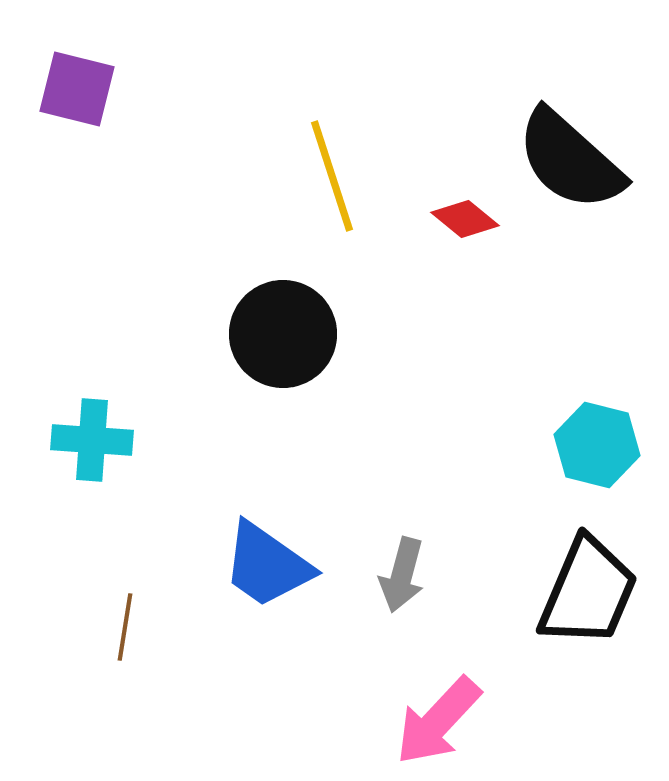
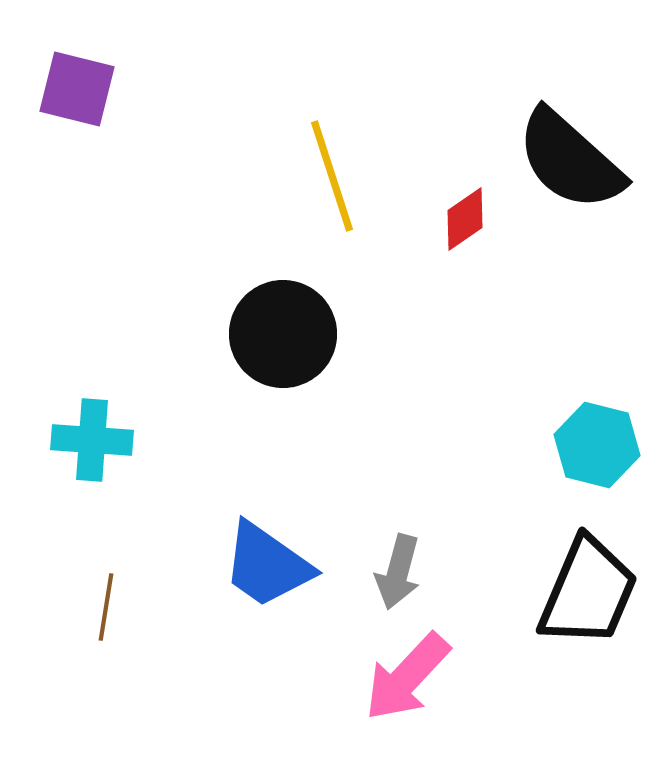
red diamond: rotated 74 degrees counterclockwise
gray arrow: moved 4 px left, 3 px up
brown line: moved 19 px left, 20 px up
pink arrow: moved 31 px left, 44 px up
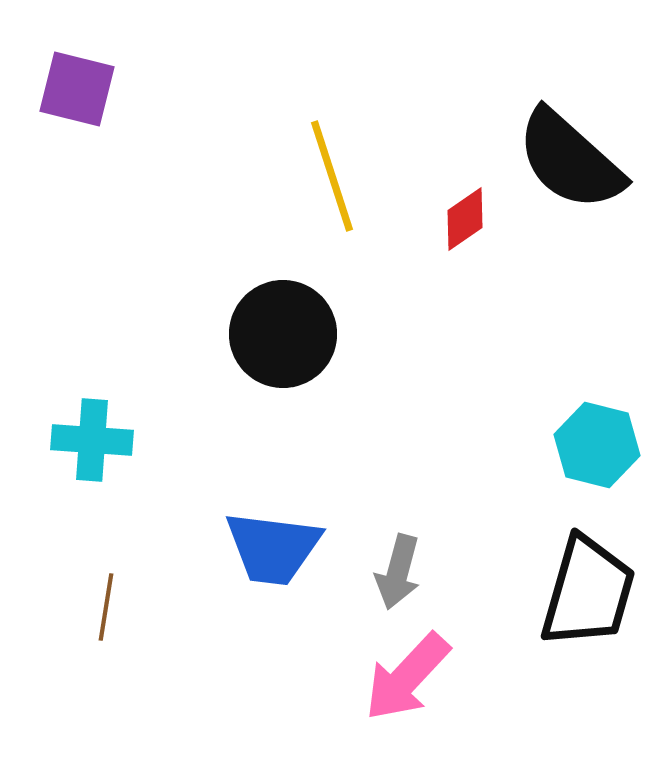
blue trapezoid: moved 6 px right, 17 px up; rotated 28 degrees counterclockwise
black trapezoid: rotated 7 degrees counterclockwise
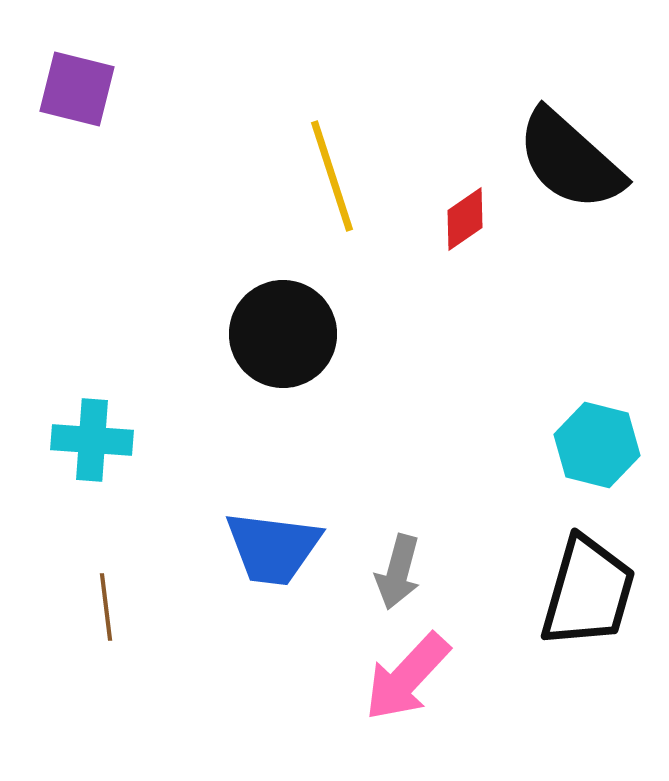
brown line: rotated 16 degrees counterclockwise
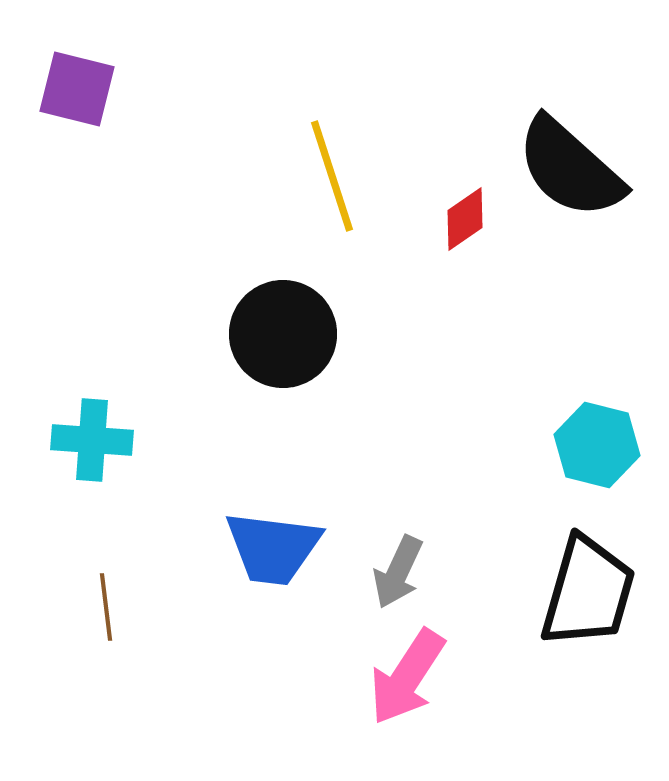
black semicircle: moved 8 px down
gray arrow: rotated 10 degrees clockwise
pink arrow: rotated 10 degrees counterclockwise
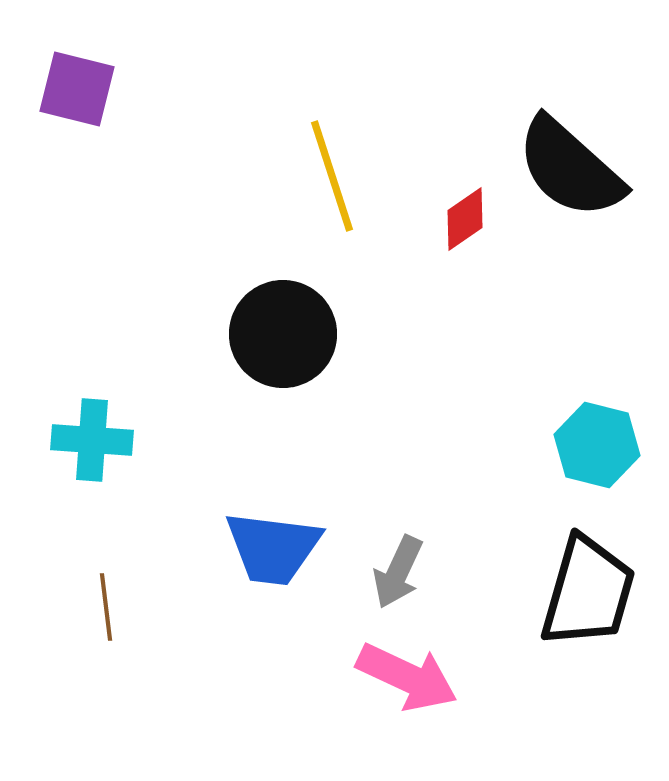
pink arrow: rotated 98 degrees counterclockwise
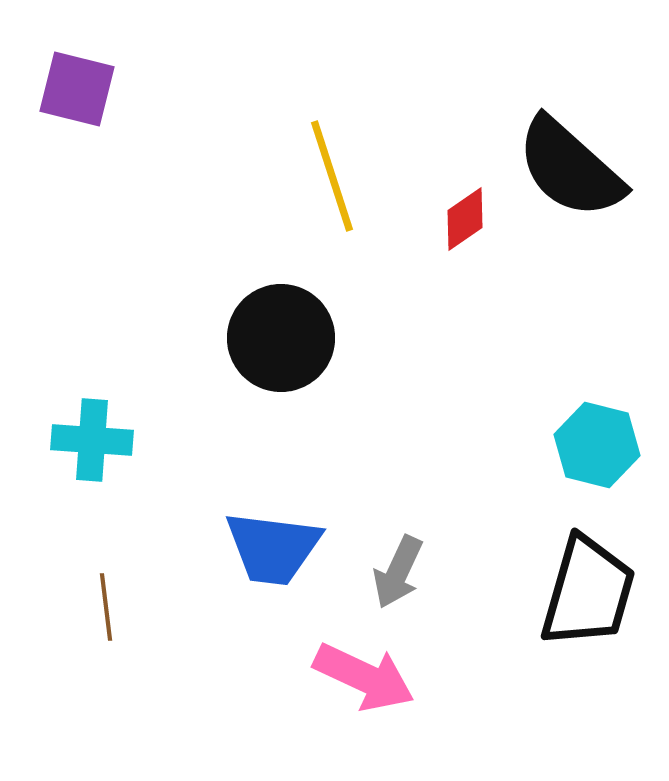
black circle: moved 2 px left, 4 px down
pink arrow: moved 43 px left
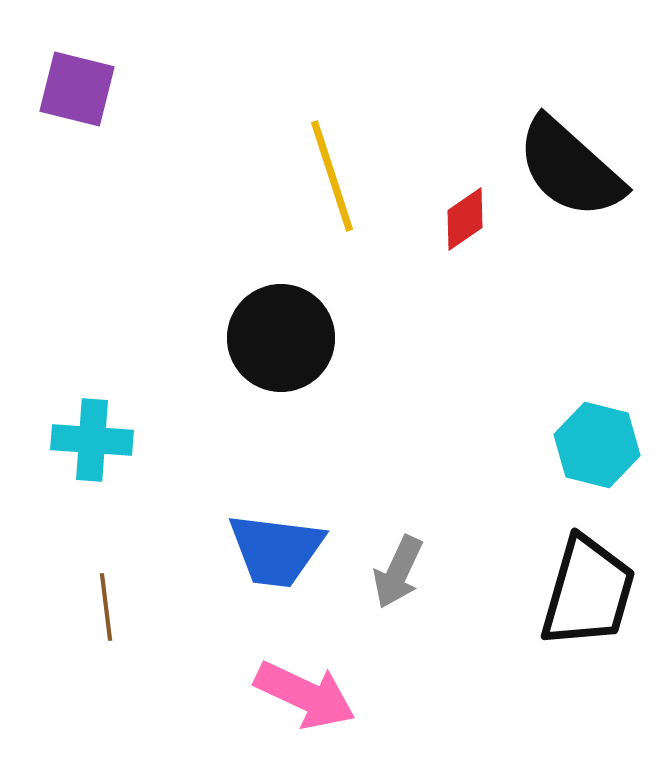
blue trapezoid: moved 3 px right, 2 px down
pink arrow: moved 59 px left, 18 px down
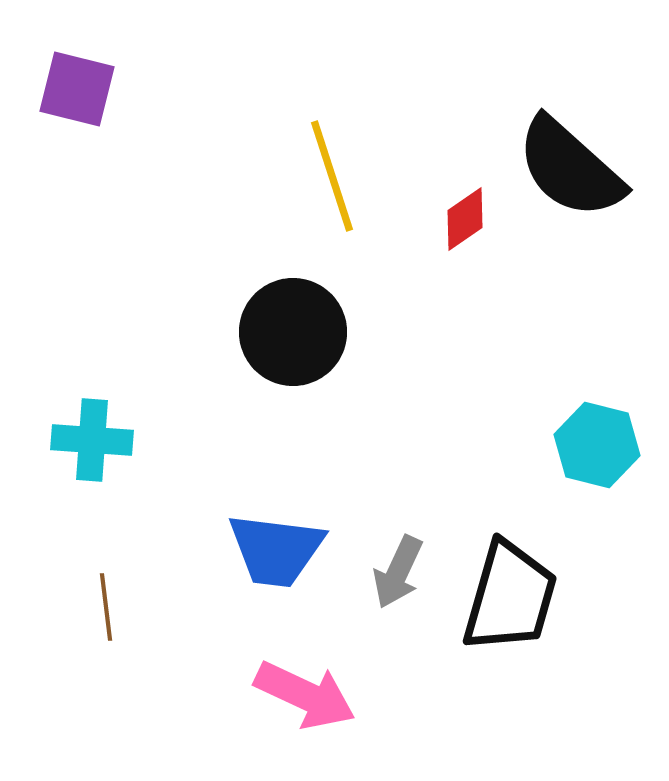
black circle: moved 12 px right, 6 px up
black trapezoid: moved 78 px left, 5 px down
